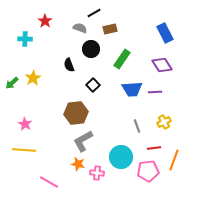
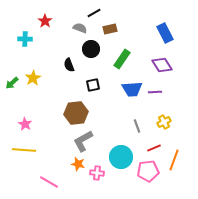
black square: rotated 32 degrees clockwise
red line: rotated 16 degrees counterclockwise
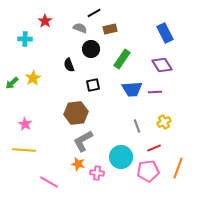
orange line: moved 4 px right, 8 px down
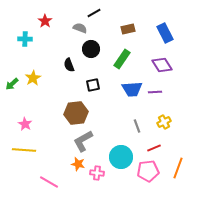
brown rectangle: moved 18 px right
green arrow: moved 1 px down
